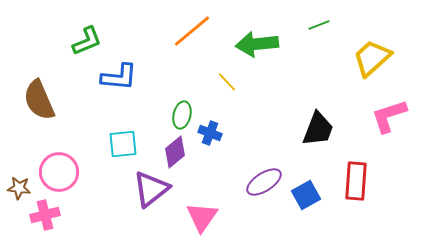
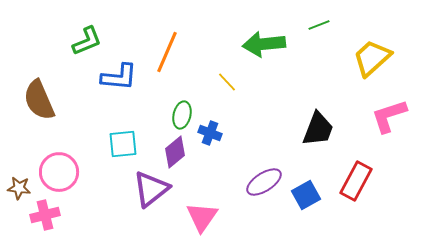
orange line: moved 25 px left, 21 px down; rotated 27 degrees counterclockwise
green arrow: moved 7 px right
red rectangle: rotated 24 degrees clockwise
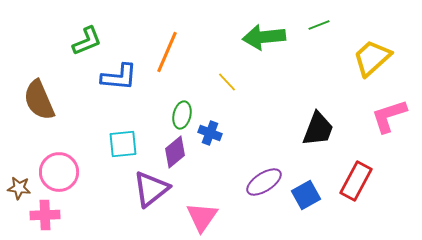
green arrow: moved 7 px up
pink cross: rotated 12 degrees clockwise
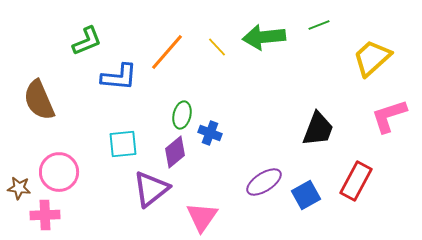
orange line: rotated 18 degrees clockwise
yellow line: moved 10 px left, 35 px up
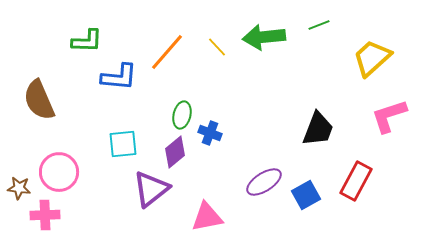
green L-shape: rotated 24 degrees clockwise
pink triangle: moved 5 px right; rotated 44 degrees clockwise
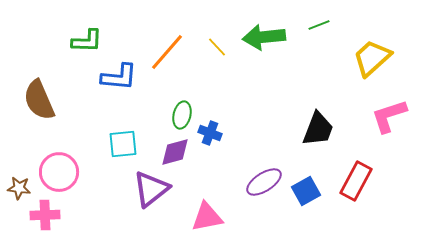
purple diamond: rotated 24 degrees clockwise
blue square: moved 4 px up
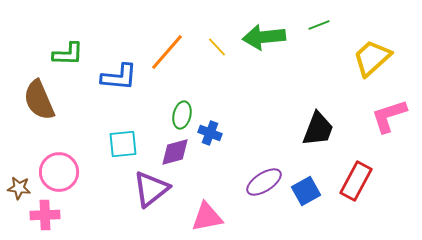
green L-shape: moved 19 px left, 13 px down
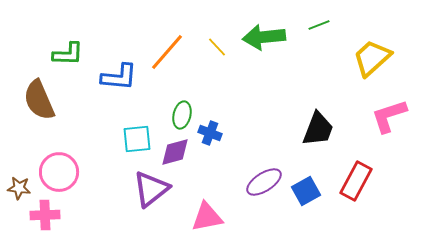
cyan square: moved 14 px right, 5 px up
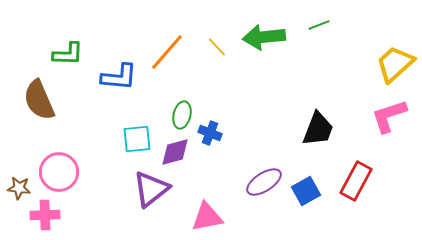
yellow trapezoid: moved 23 px right, 6 px down
